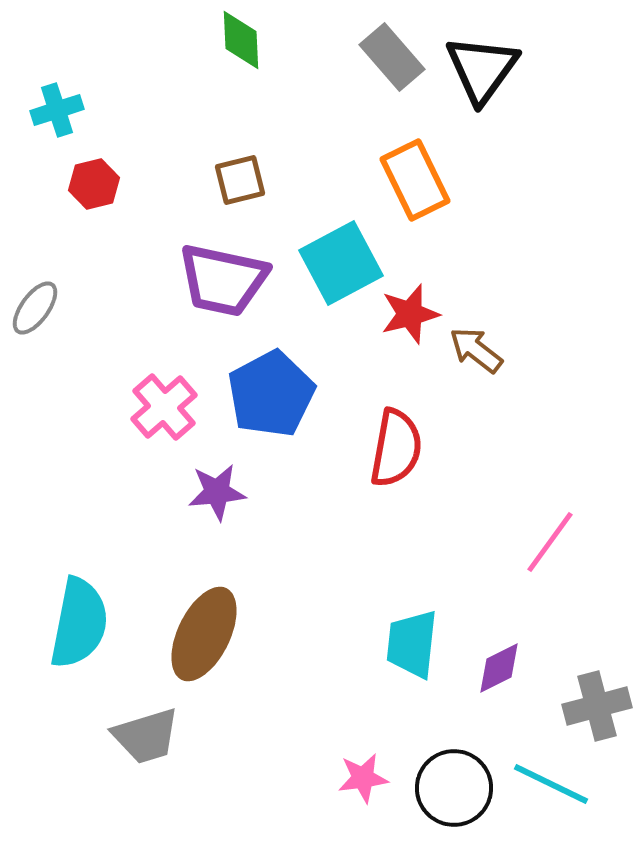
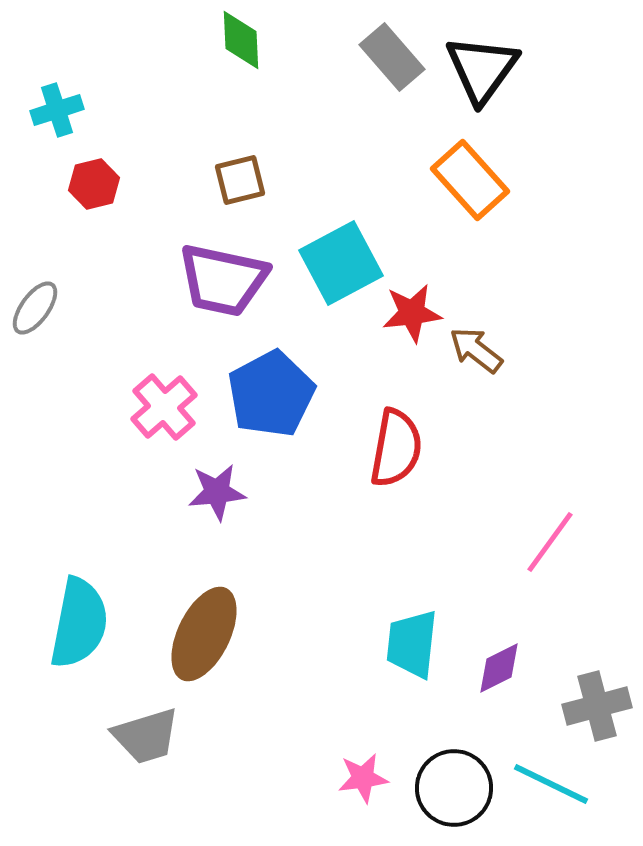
orange rectangle: moved 55 px right; rotated 16 degrees counterclockwise
red star: moved 2 px right, 1 px up; rotated 8 degrees clockwise
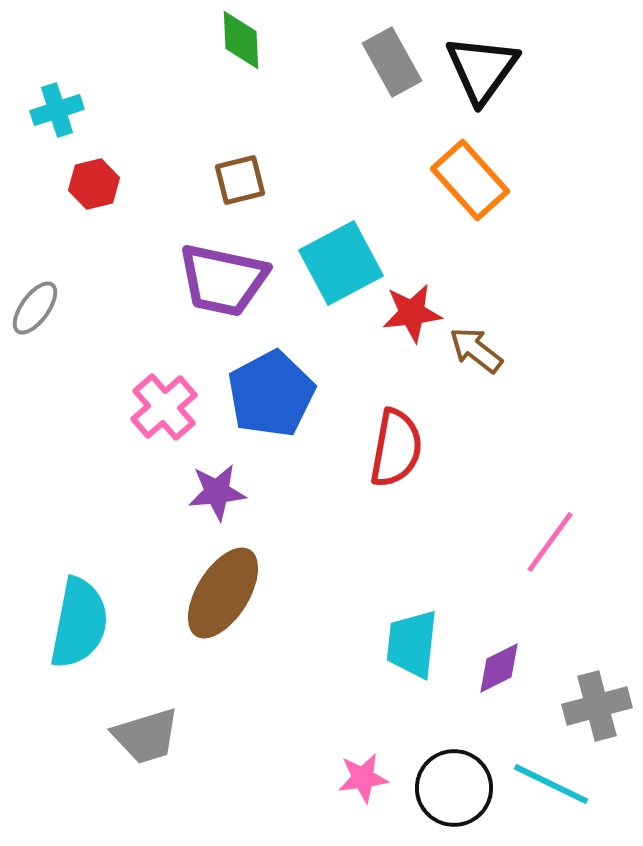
gray rectangle: moved 5 px down; rotated 12 degrees clockwise
brown ellipse: moved 19 px right, 41 px up; rotated 6 degrees clockwise
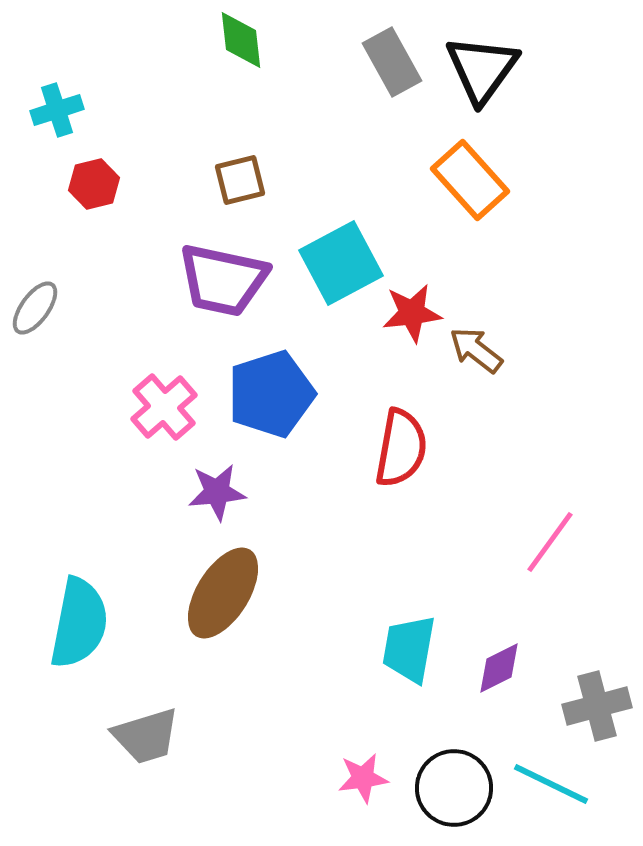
green diamond: rotated 4 degrees counterclockwise
blue pentagon: rotated 10 degrees clockwise
red semicircle: moved 5 px right
cyan trapezoid: moved 3 px left, 5 px down; rotated 4 degrees clockwise
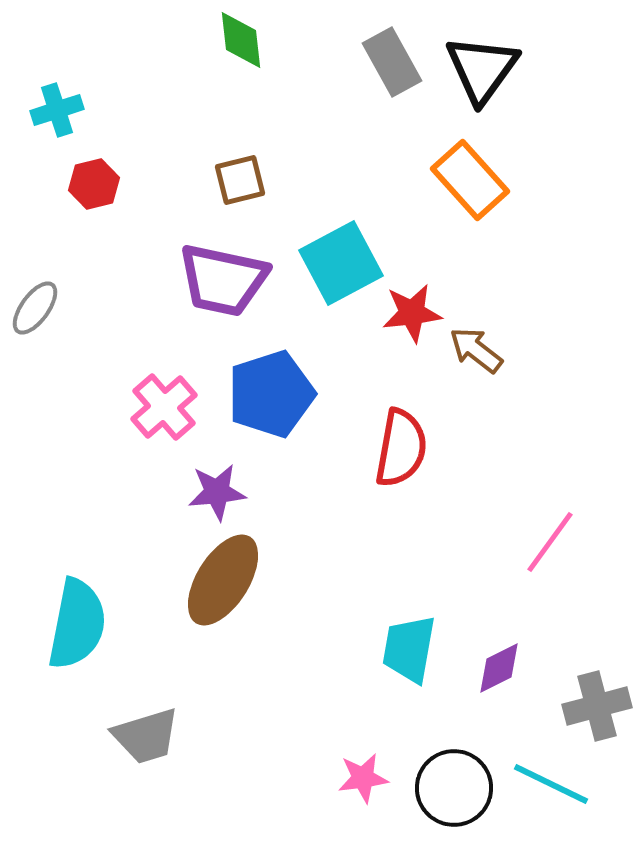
brown ellipse: moved 13 px up
cyan semicircle: moved 2 px left, 1 px down
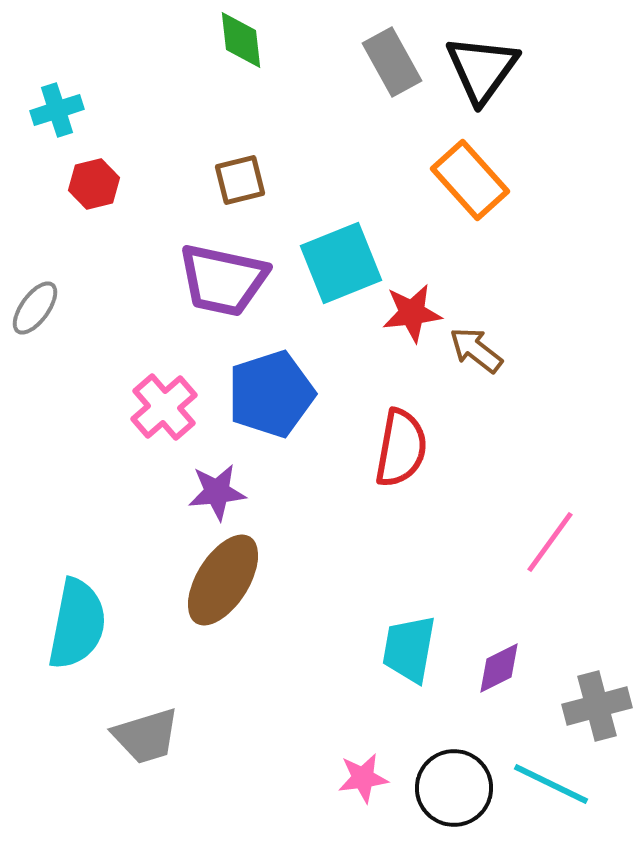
cyan square: rotated 6 degrees clockwise
